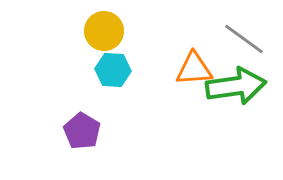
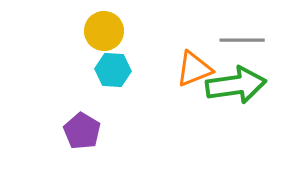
gray line: moved 2 px left, 1 px down; rotated 36 degrees counterclockwise
orange triangle: rotated 18 degrees counterclockwise
green arrow: moved 1 px up
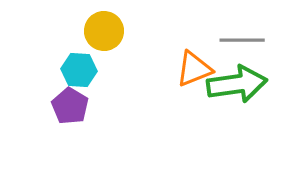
cyan hexagon: moved 34 px left
green arrow: moved 1 px right, 1 px up
purple pentagon: moved 12 px left, 25 px up
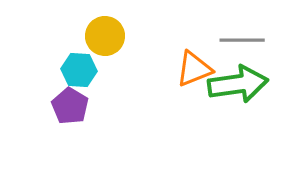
yellow circle: moved 1 px right, 5 px down
green arrow: moved 1 px right
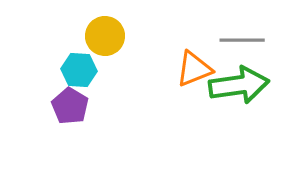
green arrow: moved 1 px right, 1 px down
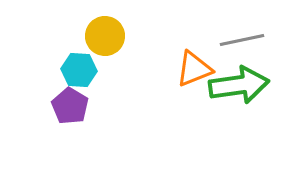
gray line: rotated 12 degrees counterclockwise
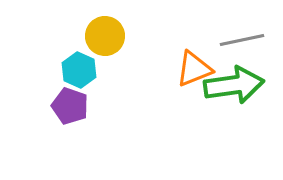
cyan hexagon: rotated 20 degrees clockwise
green arrow: moved 5 px left
purple pentagon: rotated 12 degrees counterclockwise
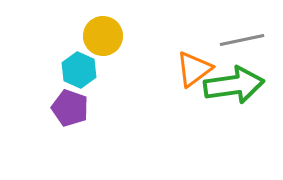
yellow circle: moved 2 px left
orange triangle: rotated 15 degrees counterclockwise
purple pentagon: moved 2 px down
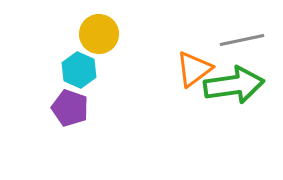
yellow circle: moved 4 px left, 2 px up
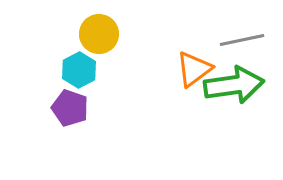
cyan hexagon: rotated 8 degrees clockwise
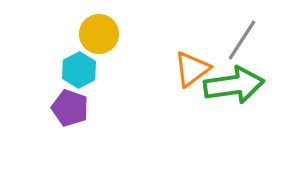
gray line: rotated 45 degrees counterclockwise
orange triangle: moved 2 px left
